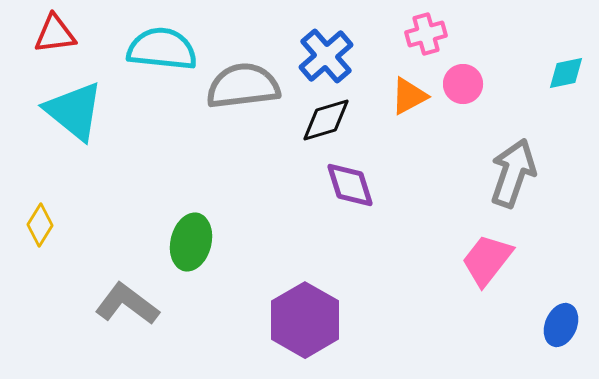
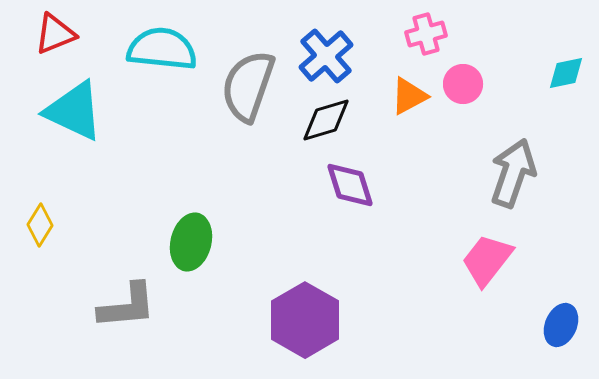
red triangle: rotated 15 degrees counterclockwise
gray semicircle: moved 5 px right; rotated 64 degrees counterclockwise
cyan triangle: rotated 14 degrees counterclockwise
gray L-shape: moved 2 px down; rotated 138 degrees clockwise
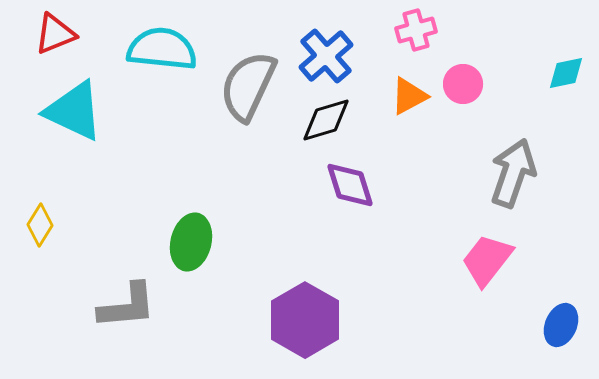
pink cross: moved 10 px left, 4 px up
gray semicircle: rotated 6 degrees clockwise
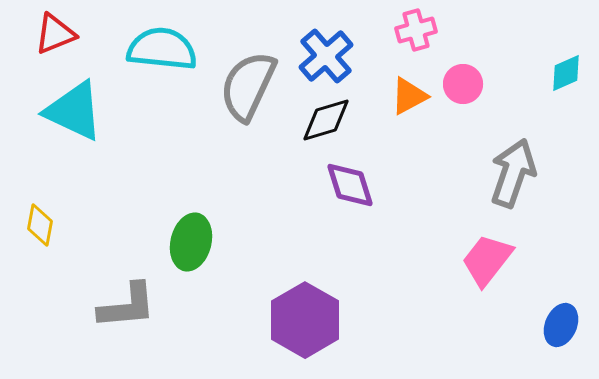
cyan diamond: rotated 12 degrees counterclockwise
yellow diamond: rotated 21 degrees counterclockwise
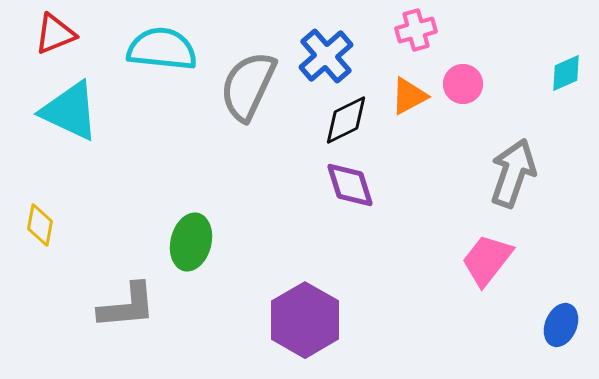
cyan triangle: moved 4 px left
black diamond: moved 20 px right; rotated 10 degrees counterclockwise
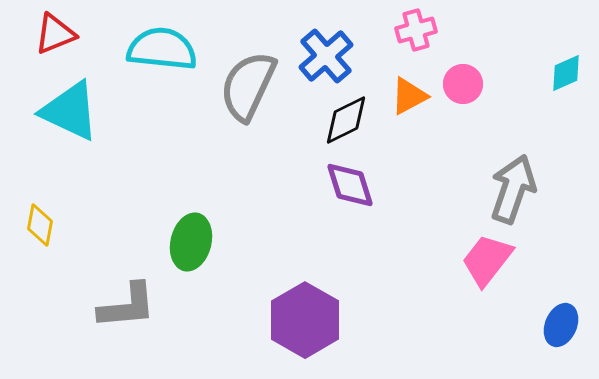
gray arrow: moved 16 px down
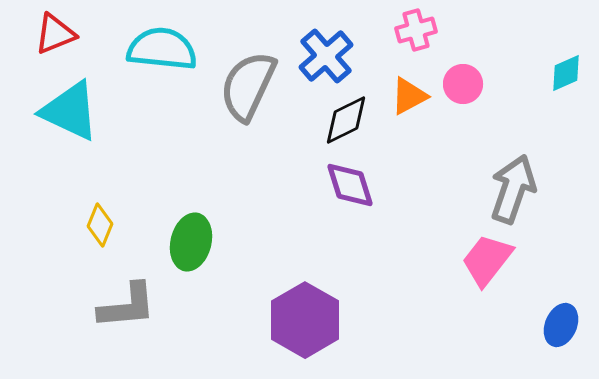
yellow diamond: moved 60 px right; rotated 12 degrees clockwise
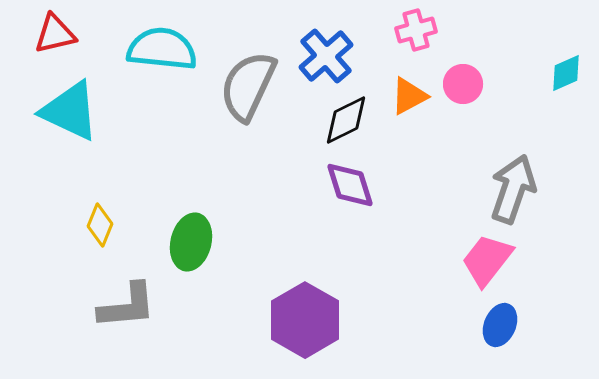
red triangle: rotated 9 degrees clockwise
blue ellipse: moved 61 px left
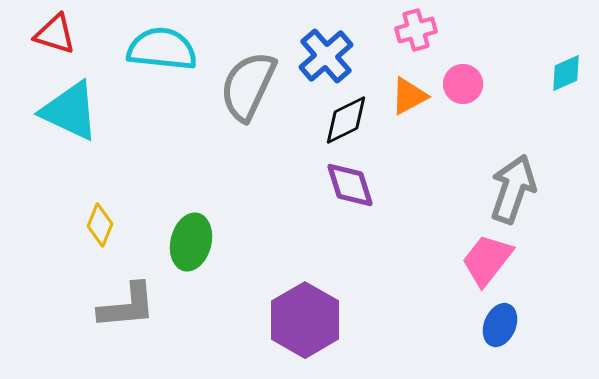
red triangle: rotated 30 degrees clockwise
